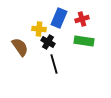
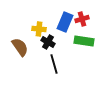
blue rectangle: moved 6 px right, 4 px down
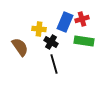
black cross: moved 3 px right
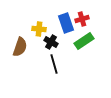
blue rectangle: moved 1 px right, 1 px down; rotated 42 degrees counterclockwise
green rectangle: rotated 42 degrees counterclockwise
brown semicircle: rotated 54 degrees clockwise
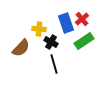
red cross: rotated 24 degrees counterclockwise
brown semicircle: moved 1 px right, 1 px down; rotated 24 degrees clockwise
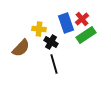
green rectangle: moved 2 px right, 6 px up
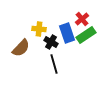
blue rectangle: moved 1 px right, 10 px down
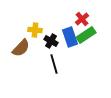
yellow cross: moved 4 px left, 1 px down
blue rectangle: moved 3 px right, 4 px down
black cross: moved 1 px up
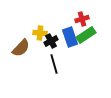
red cross: rotated 24 degrees clockwise
yellow cross: moved 5 px right, 3 px down
black cross: rotated 32 degrees clockwise
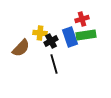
green rectangle: rotated 24 degrees clockwise
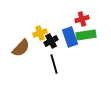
yellow cross: rotated 24 degrees counterclockwise
